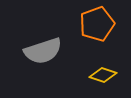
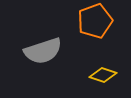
orange pentagon: moved 2 px left, 3 px up
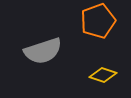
orange pentagon: moved 3 px right
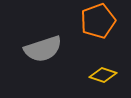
gray semicircle: moved 2 px up
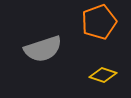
orange pentagon: moved 1 px right, 1 px down
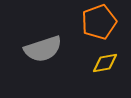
yellow diamond: moved 2 px right, 12 px up; rotated 28 degrees counterclockwise
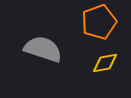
gray semicircle: rotated 144 degrees counterclockwise
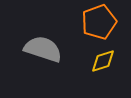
yellow diamond: moved 2 px left, 2 px up; rotated 8 degrees counterclockwise
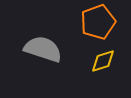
orange pentagon: moved 1 px left
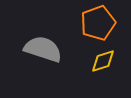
orange pentagon: moved 1 px down
